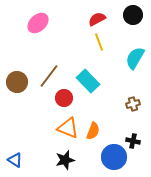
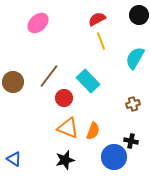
black circle: moved 6 px right
yellow line: moved 2 px right, 1 px up
brown circle: moved 4 px left
black cross: moved 2 px left
blue triangle: moved 1 px left, 1 px up
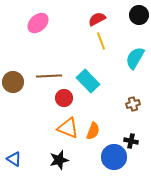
brown line: rotated 50 degrees clockwise
black star: moved 6 px left
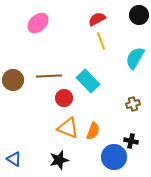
brown circle: moved 2 px up
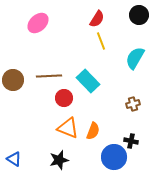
red semicircle: rotated 150 degrees clockwise
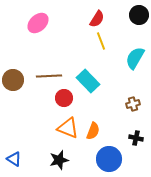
black cross: moved 5 px right, 3 px up
blue circle: moved 5 px left, 2 px down
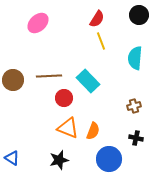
cyan semicircle: rotated 25 degrees counterclockwise
brown cross: moved 1 px right, 2 px down
blue triangle: moved 2 px left, 1 px up
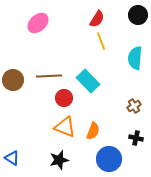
black circle: moved 1 px left
brown cross: rotated 16 degrees counterclockwise
orange triangle: moved 3 px left, 1 px up
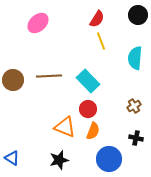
red circle: moved 24 px right, 11 px down
